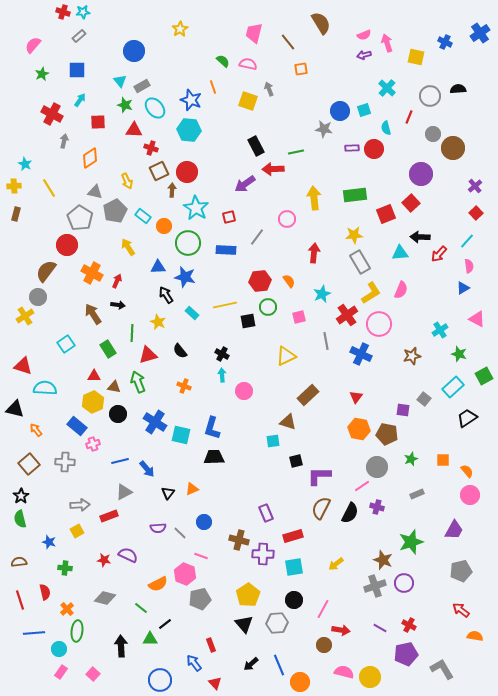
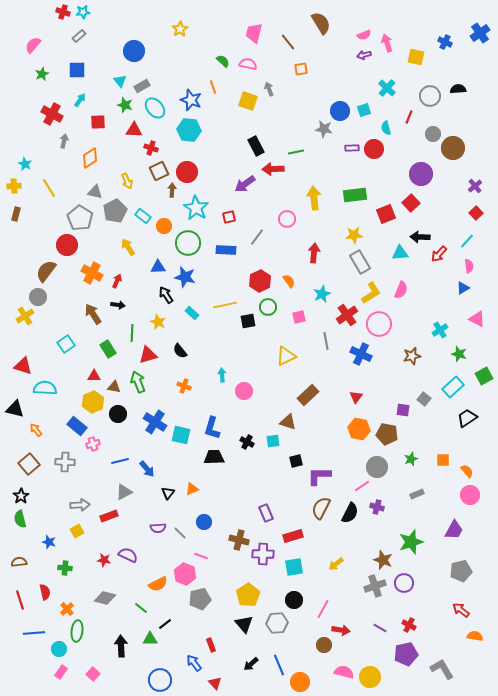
red hexagon at (260, 281): rotated 20 degrees counterclockwise
black cross at (222, 354): moved 25 px right, 88 px down
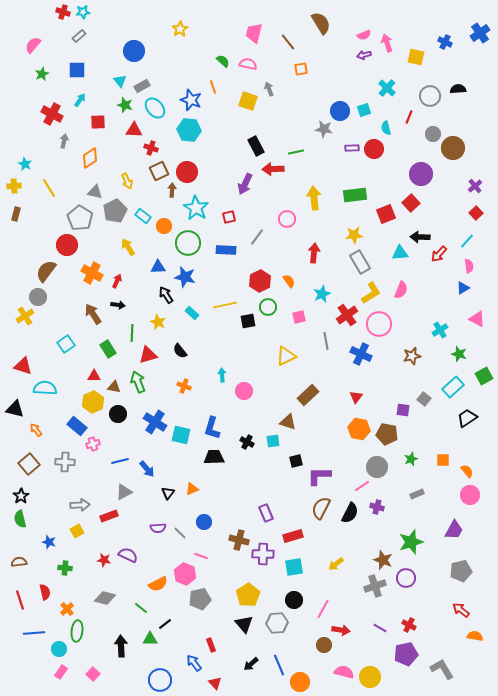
purple arrow at (245, 184): rotated 30 degrees counterclockwise
purple circle at (404, 583): moved 2 px right, 5 px up
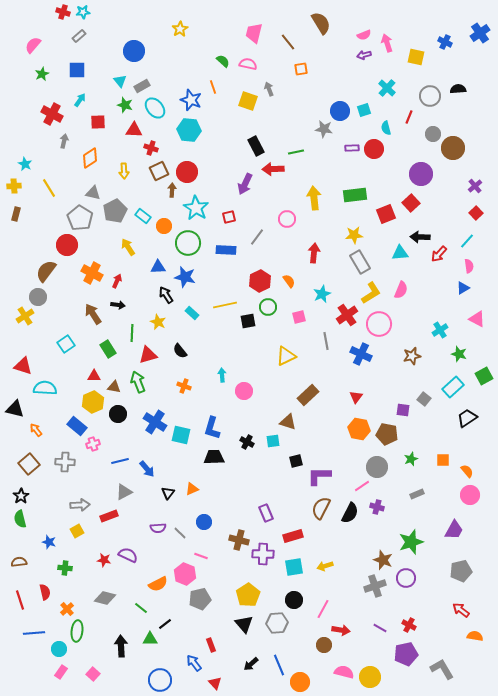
yellow arrow at (127, 181): moved 3 px left, 10 px up; rotated 21 degrees clockwise
gray triangle at (95, 192): moved 2 px left, 1 px down
yellow arrow at (336, 564): moved 11 px left, 2 px down; rotated 21 degrees clockwise
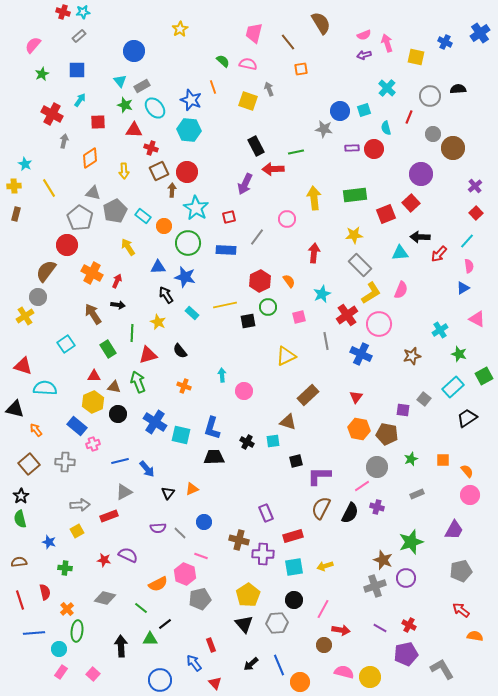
gray rectangle at (360, 262): moved 3 px down; rotated 15 degrees counterclockwise
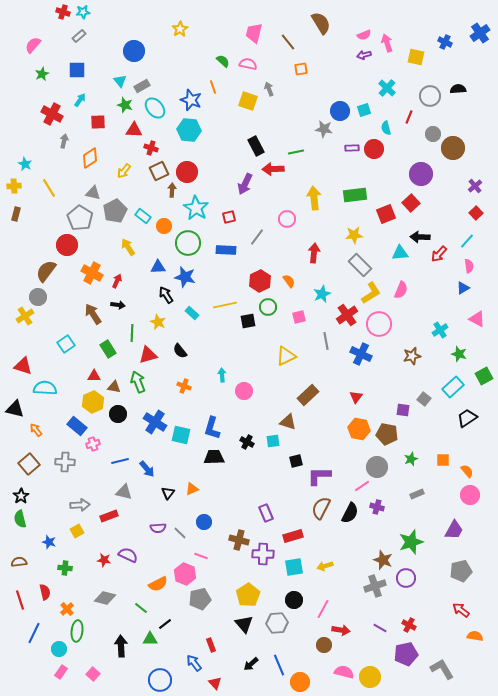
yellow arrow at (124, 171): rotated 42 degrees clockwise
gray triangle at (124, 492): rotated 42 degrees clockwise
blue line at (34, 633): rotated 60 degrees counterclockwise
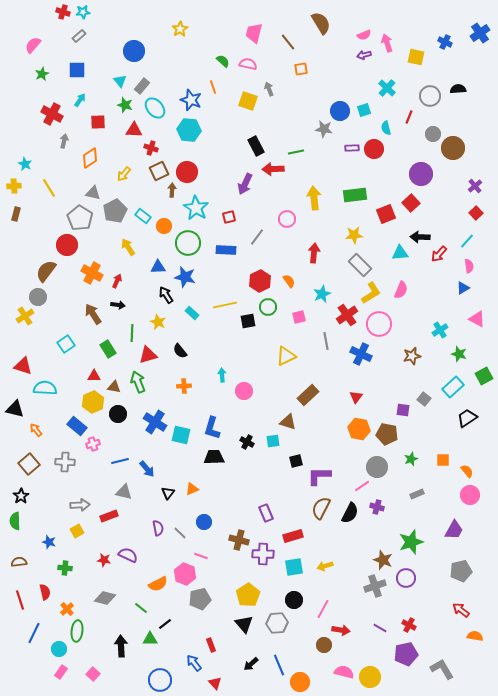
gray rectangle at (142, 86): rotated 21 degrees counterclockwise
yellow arrow at (124, 171): moved 3 px down
orange cross at (184, 386): rotated 24 degrees counterclockwise
green semicircle at (20, 519): moved 5 px left, 2 px down; rotated 12 degrees clockwise
purple semicircle at (158, 528): rotated 98 degrees counterclockwise
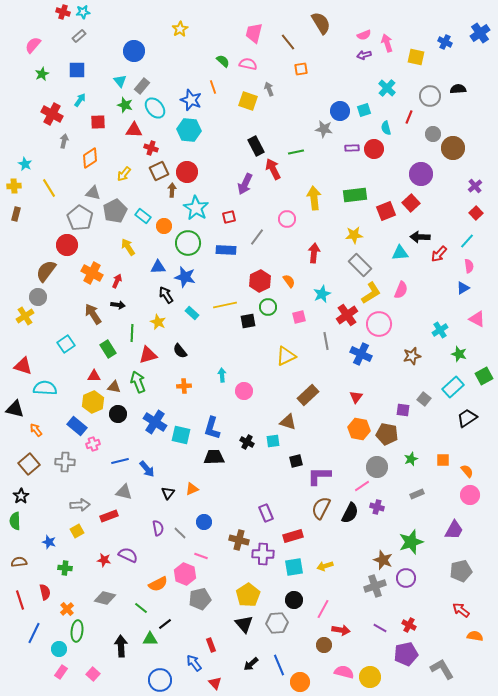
red arrow at (273, 169): rotated 65 degrees clockwise
red square at (386, 214): moved 3 px up
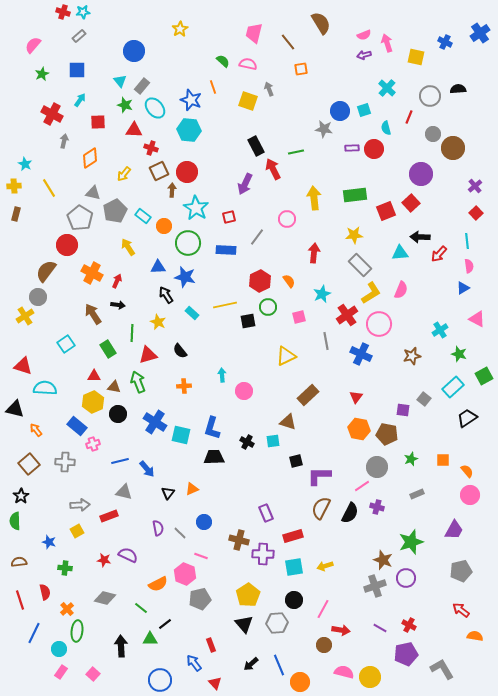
cyan line at (467, 241): rotated 49 degrees counterclockwise
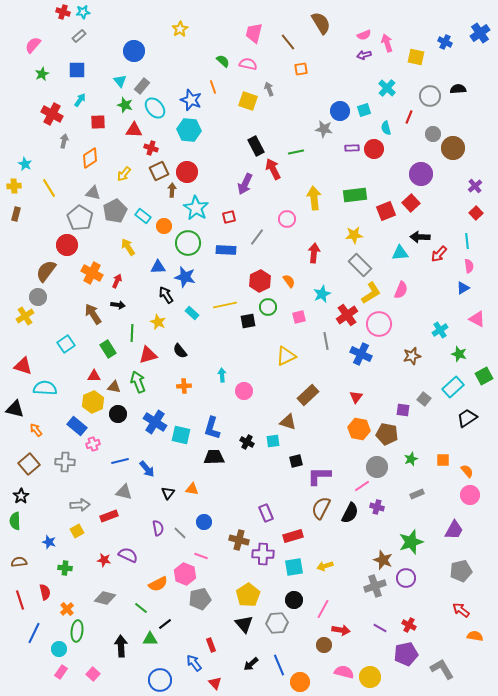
orange triangle at (192, 489): rotated 32 degrees clockwise
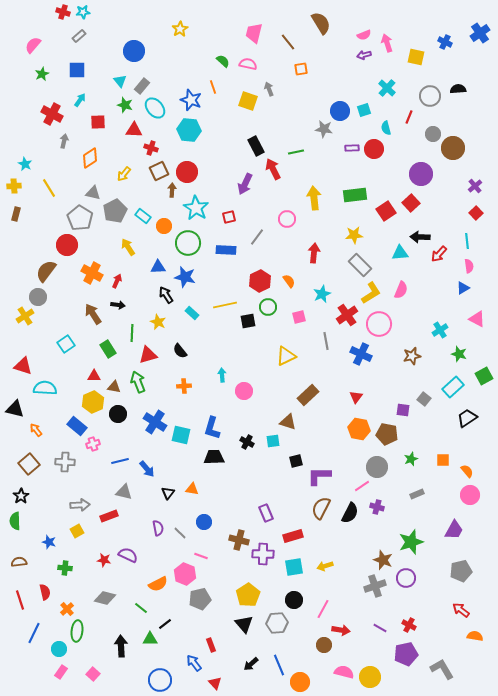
red square at (386, 211): rotated 12 degrees counterclockwise
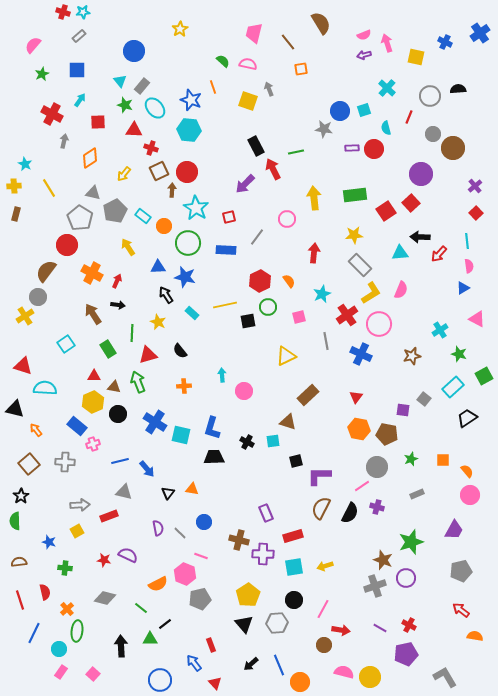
purple arrow at (245, 184): rotated 20 degrees clockwise
gray L-shape at (442, 669): moved 3 px right, 8 px down
